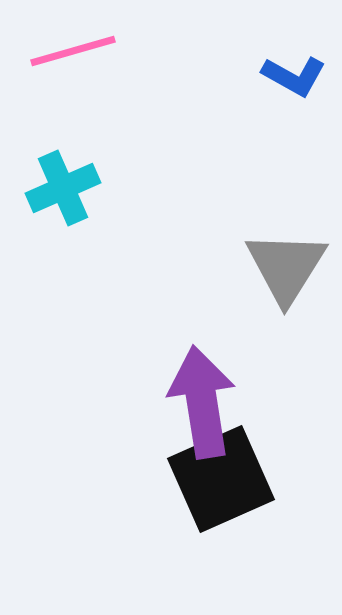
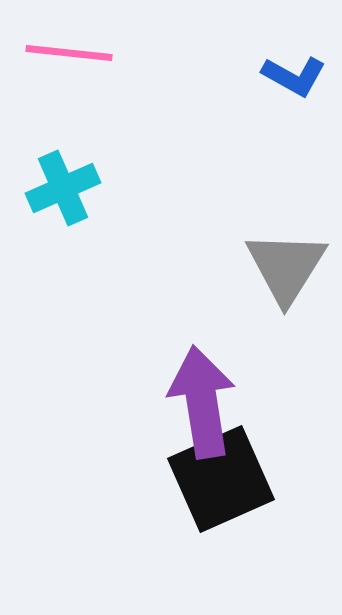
pink line: moved 4 px left, 2 px down; rotated 22 degrees clockwise
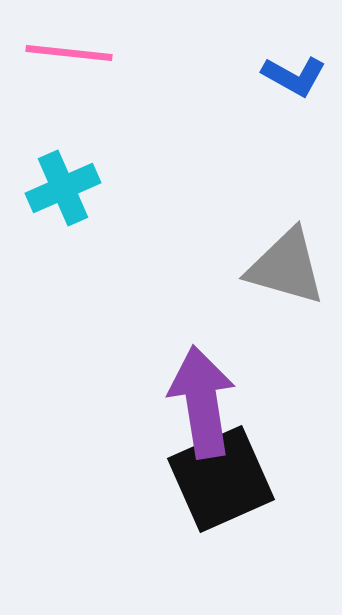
gray triangle: rotated 46 degrees counterclockwise
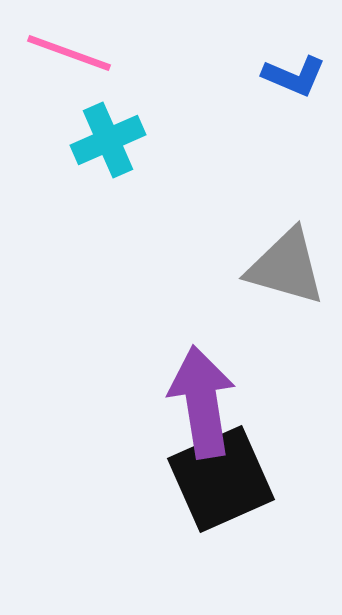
pink line: rotated 14 degrees clockwise
blue L-shape: rotated 6 degrees counterclockwise
cyan cross: moved 45 px right, 48 px up
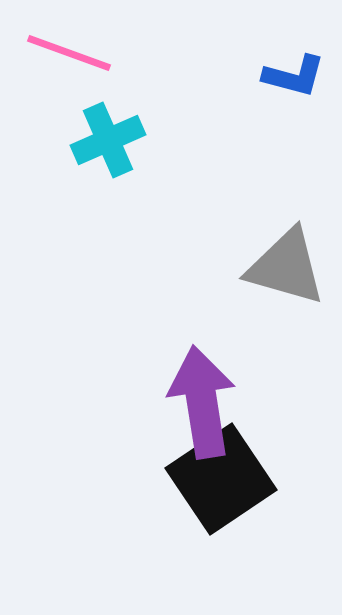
blue L-shape: rotated 8 degrees counterclockwise
black square: rotated 10 degrees counterclockwise
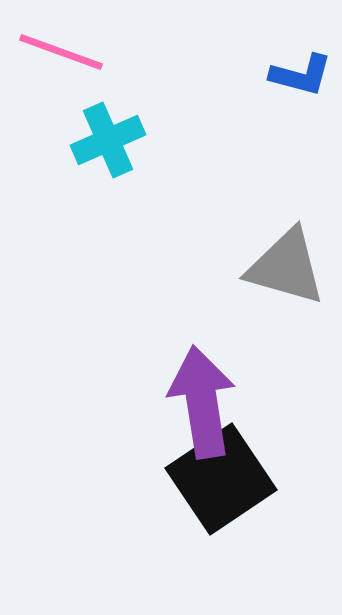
pink line: moved 8 px left, 1 px up
blue L-shape: moved 7 px right, 1 px up
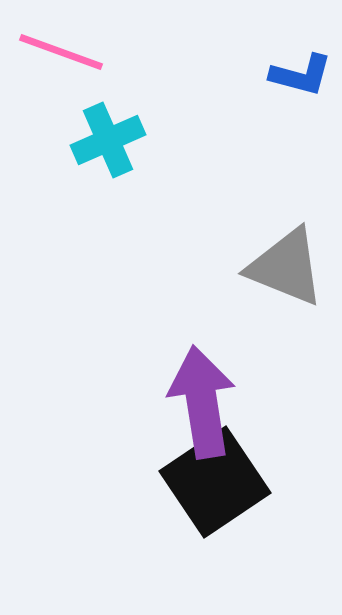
gray triangle: rotated 6 degrees clockwise
black square: moved 6 px left, 3 px down
